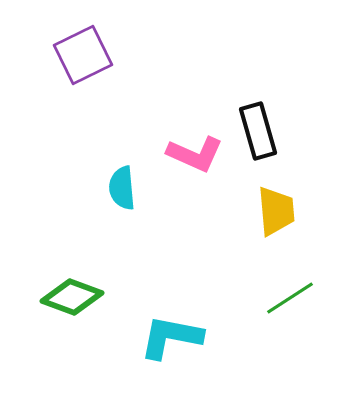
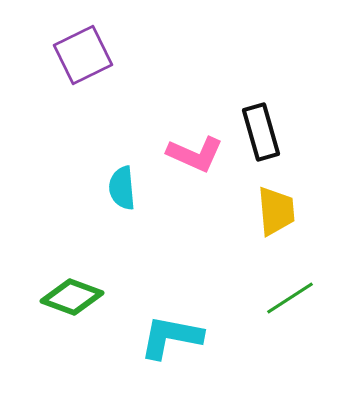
black rectangle: moved 3 px right, 1 px down
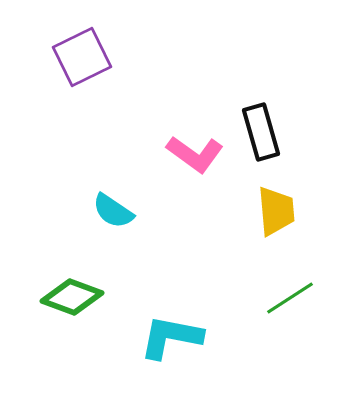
purple square: moved 1 px left, 2 px down
pink L-shape: rotated 12 degrees clockwise
cyan semicircle: moved 9 px left, 23 px down; rotated 51 degrees counterclockwise
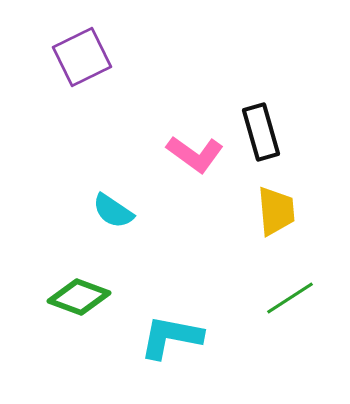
green diamond: moved 7 px right
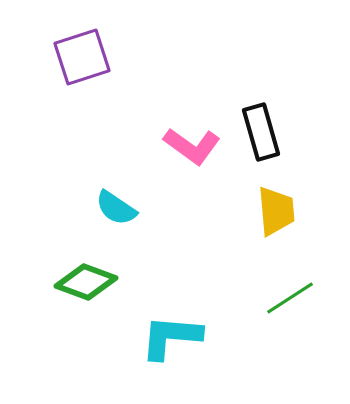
purple square: rotated 8 degrees clockwise
pink L-shape: moved 3 px left, 8 px up
cyan semicircle: moved 3 px right, 3 px up
green diamond: moved 7 px right, 15 px up
cyan L-shape: rotated 6 degrees counterclockwise
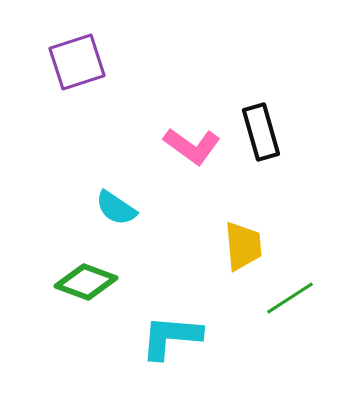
purple square: moved 5 px left, 5 px down
yellow trapezoid: moved 33 px left, 35 px down
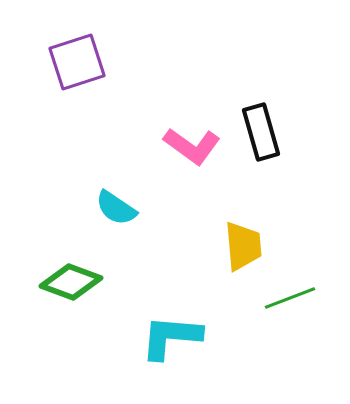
green diamond: moved 15 px left
green line: rotated 12 degrees clockwise
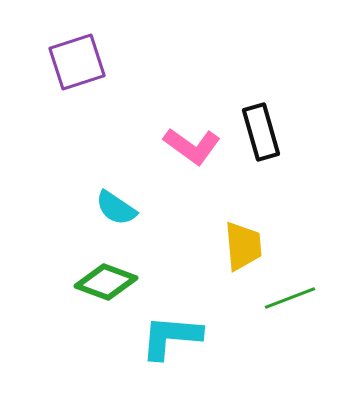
green diamond: moved 35 px right
